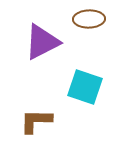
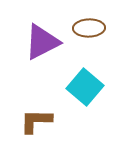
brown ellipse: moved 9 px down
cyan square: rotated 21 degrees clockwise
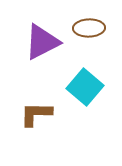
brown L-shape: moved 7 px up
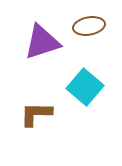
brown ellipse: moved 2 px up; rotated 8 degrees counterclockwise
purple triangle: rotated 9 degrees clockwise
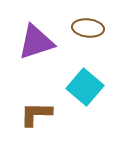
brown ellipse: moved 1 px left, 2 px down; rotated 16 degrees clockwise
purple triangle: moved 6 px left
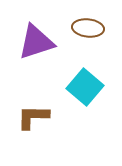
brown L-shape: moved 3 px left, 3 px down
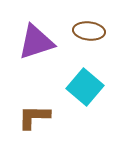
brown ellipse: moved 1 px right, 3 px down
brown L-shape: moved 1 px right
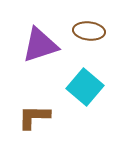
purple triangle: moved 4 px right, 3 px down
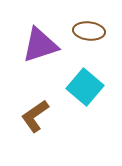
brown L-shape: moved 1 px right, 1 px up; rotated 36 degrees counterclockwise
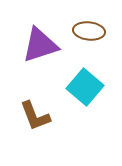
brown L-shape: rotated 76 degrees counterclockwise
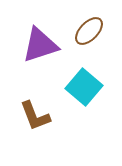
brown ellipse: rotated 52 degrees counterclockwise
cyan square: moved 1 px left
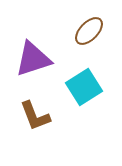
purple triangle: moved 7 px left, 14 px down
cyan square: rotated 18 degrees clockwise
